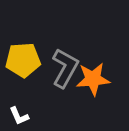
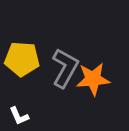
yellow pentagon: moved 1 px left, 1 px up; rotated 8 degrees clockwise
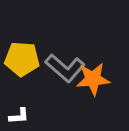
gray L-shape: rotated 102 degrees clockwise
white L-shape: rotated 70 degrees counterclockwise
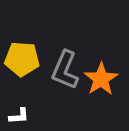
gray L-shape: moved 2 px down; rotated 72 degrees clockwise
orange star: moved 8 px right; rotated 28 degrees counterclockwise
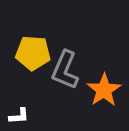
yellow pentagon: moved 11 px right, 6 px up
orange star: moved 3 px right, 11 px down
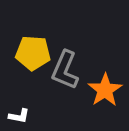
orange star: moved 1 px right
white L-shape: rotated 15 degrees clockwise
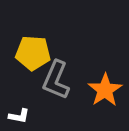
gray L-shape: moved 9 px left, 10 px down
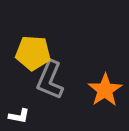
gray L-shape: moved 6 px left
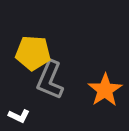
white L-shape: rotated 15 degrees clockwise
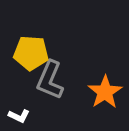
yellow pentagon: moved 2 px left
orange star: moved 2 px down
